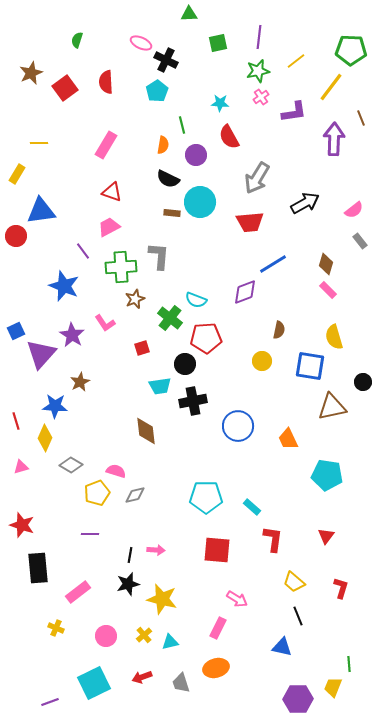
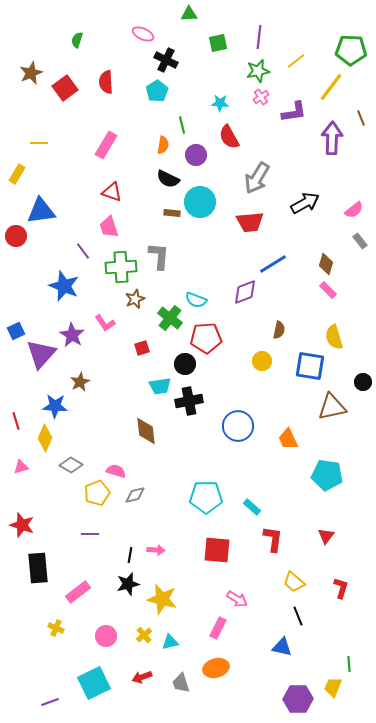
pink ellipse at (141, 43): moved 2 px right, 9 px up
purple arrow at (334, 139): moved 2 px left, 1 px up
pink trapezoid at (109, 227): rotated 80 degrees counterclockwise
black cross at (193, 401): moved 4 px left
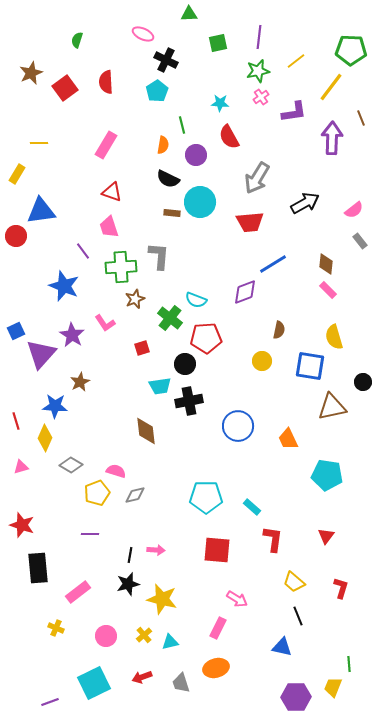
brown diamond at (326, 264): rotated 10 degrees counterclockwise
purple hexagon at (298, 699): moved 2 px left, 2 px up
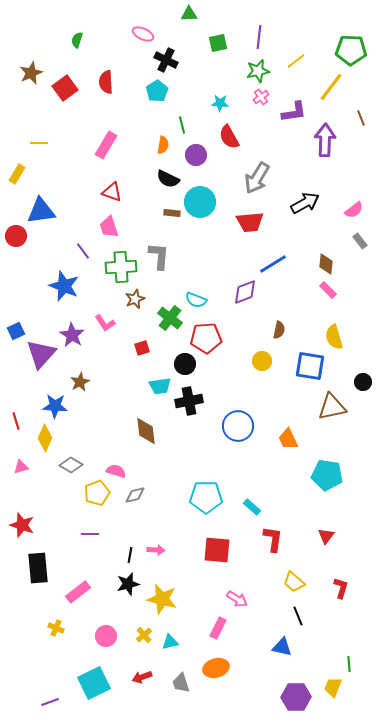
purple arrow at (332, 138): moved 7 px left, 2 px down
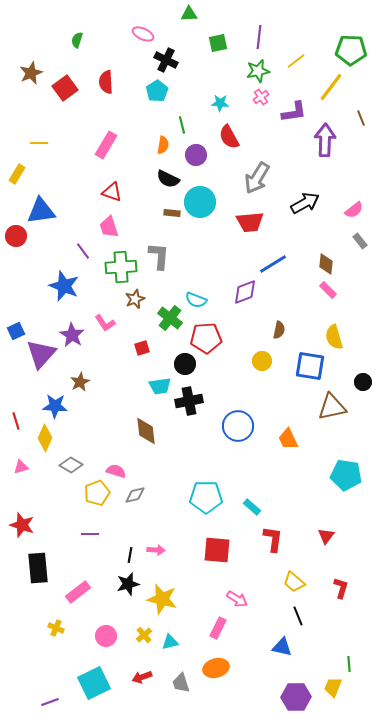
cyan pentagon at (327, 475): moved 19 px right
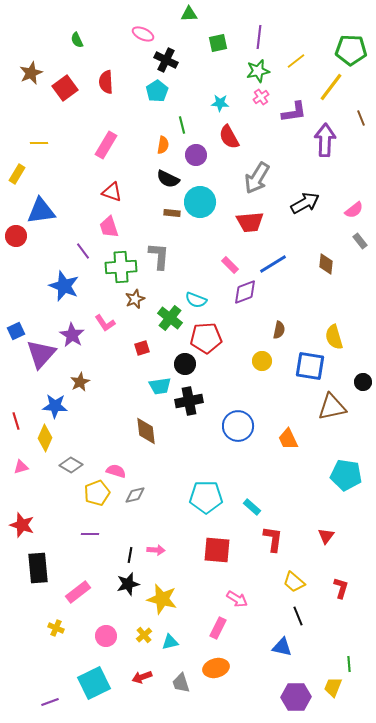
green semicircle at (77, 40): rotated 42 degrees counterclockwise
pink rectangle at (328, 290): moved 98 px left, 25 px up
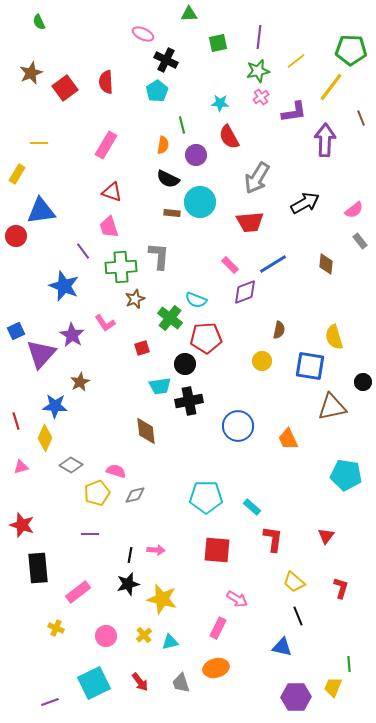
green semicircle at (77, 40): moved 38 px left, 18 px up
red arrow at (142, 677): moved 2 px left, 5 px down; rotated 108 degrees counterclockwise
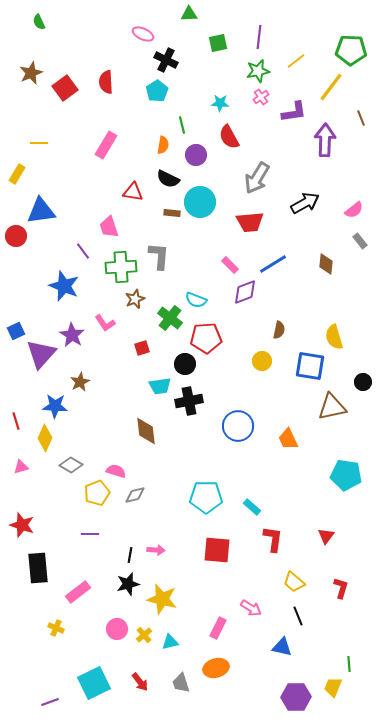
red triangle at (112, 192): moved 21 px right; rotated 10 degrees counterclockwise
pink arrow at (237, 599): moved 14 px right, 9 px down
pink circle at (106, 636): moved 11 px right, 7 px up
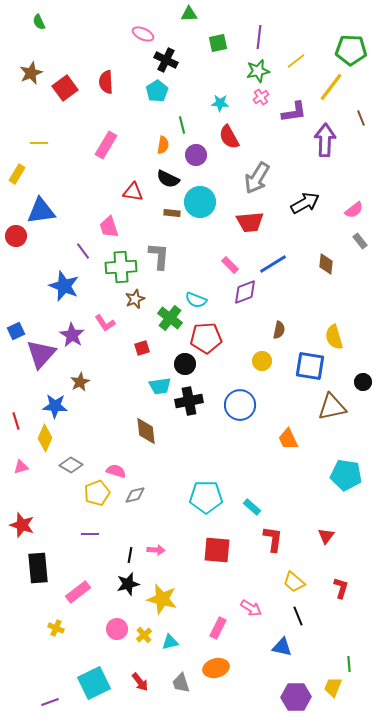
blue circle at (238, 426): moved 2 px right, 21 px up
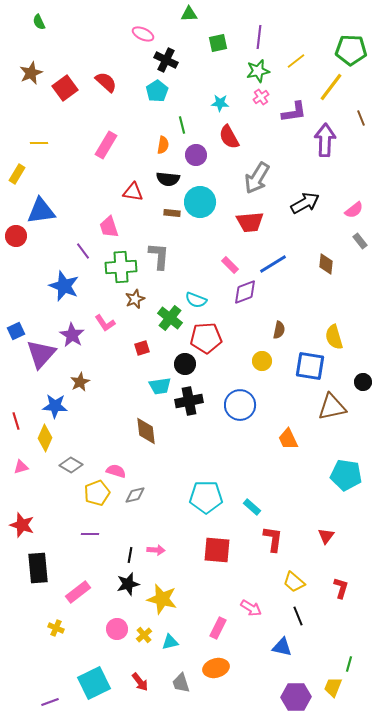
red semicircle at (106, 82): rotated 135 degrees clockwise
black semicircle at (168, 179): rotated 20 degrees counterclockwise
green line at (349, 664): rotated 21 degrees clockwise
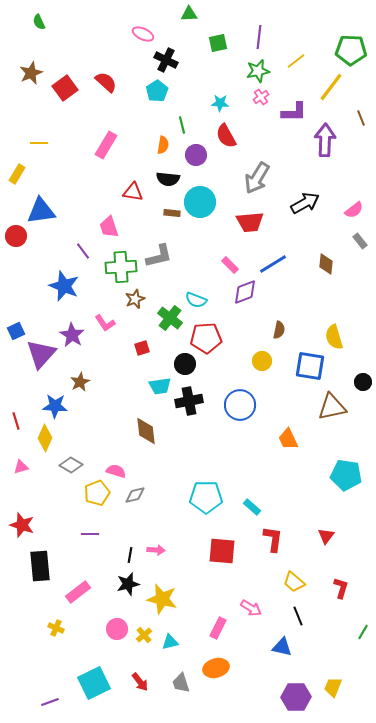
purple L-shape at (294, 112): rotated 8 degrees clockwise
red semicircle at (229, 137): moved 3 px left, 1 px up
gray L-shape at (159, 256): rotated 72 degrees clockwise
red square at (217, 550): moved 5 px right, 1 px down
black rectangle at (38, 568): moved 2 px right, 2 px up
green line at (349, 664): moved 14 px right, 32 px up; rotated 14 degrees clockwise
